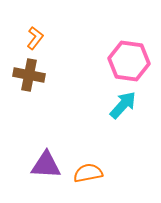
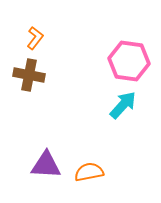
orange semicircle: moved 1 px right, 1 px up
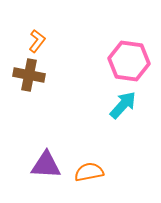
orange L-shape: moved 2 px right, 3 px down
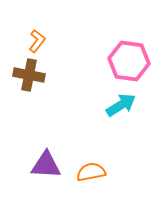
cyan arrow: moved 2 px left; rotated 16 degrees clockwise
orange semicircle: moved 2 px right
